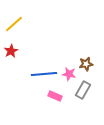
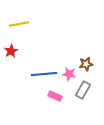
yellow line: moved 5 px right; rotated 30 degrees clockwise
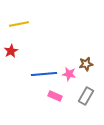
gray rectangle: moved 3 px right, 6 px down
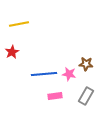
red star: moved 1 px right, 1 px down
brown star: rotated 16 degrees clockwise
pink rectangle: rotated 32 degrees counterclockwise
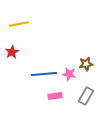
brown star: rotated 16 degrees counterclockwise
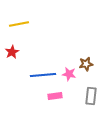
blue line: moved 1 px left, 1 px down
gray rectangle: moved 5 px right; rotated 24 degrees counterclockwise
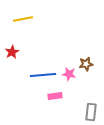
yellow line: moved 4 px right, 5 px up
gray rectangle: moved 16 px down
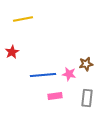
gray rectangle: moved 4 px left, 14 px up
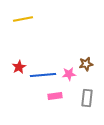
red star: moved 7 px right, 15 px down
pink star: rotated 16 degrees counterclockwise
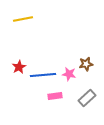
pink star: rotated 16 degrees clockwise
gray rectangle: rotated 42 degrees clockwise
